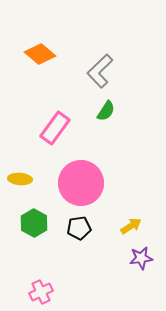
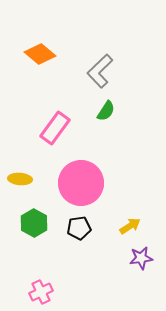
yellow arrow: moved 1 px left
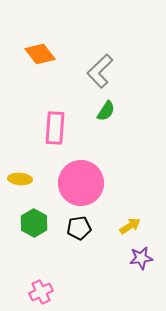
orange diamond: rotated 12 degrees clockwise
pink rectangle: rotated 32 degrees counterclockwise
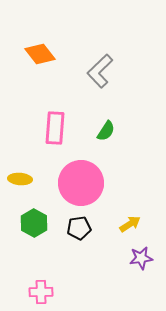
green semicircle: moved 20 px down
yellow arrow: moved 2 px up
pink cross: rotated 25 degrees clockwise
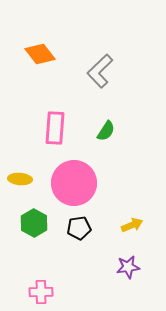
pink circle: moved 7 px left
yellow arrow: moved 2 px right, 1 px down; rotated 10 degrees clockwise
purple star: moved 13 px left, 9 px down
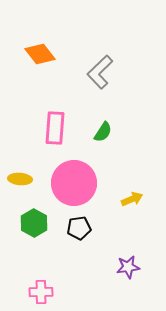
gray L-shape: moved 1 px down
green semicircle: moved 3 px left, 1 px down
yellow arrow: moved 26 px up
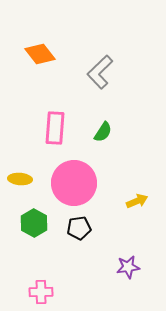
yellow arrow: moved 5 px right, 2 px down
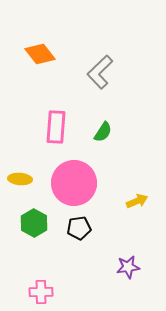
pink rectangle: moved 1 px right, 1 px up
